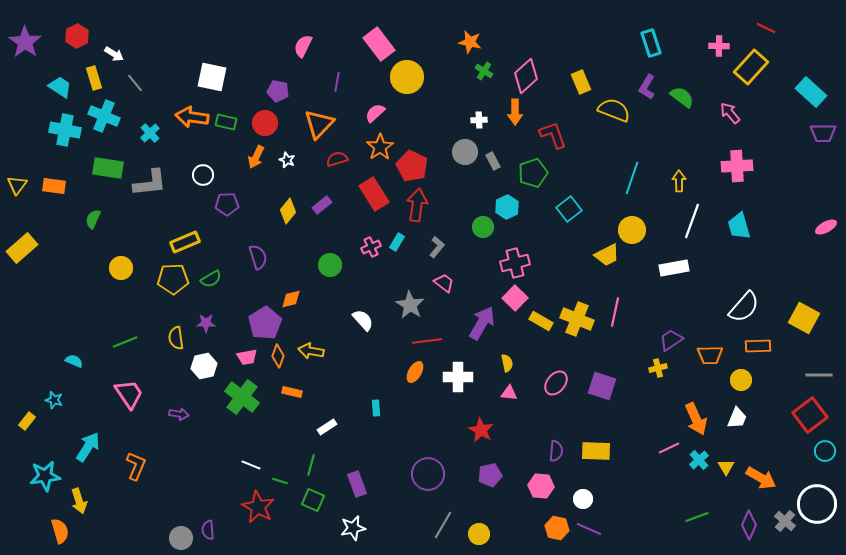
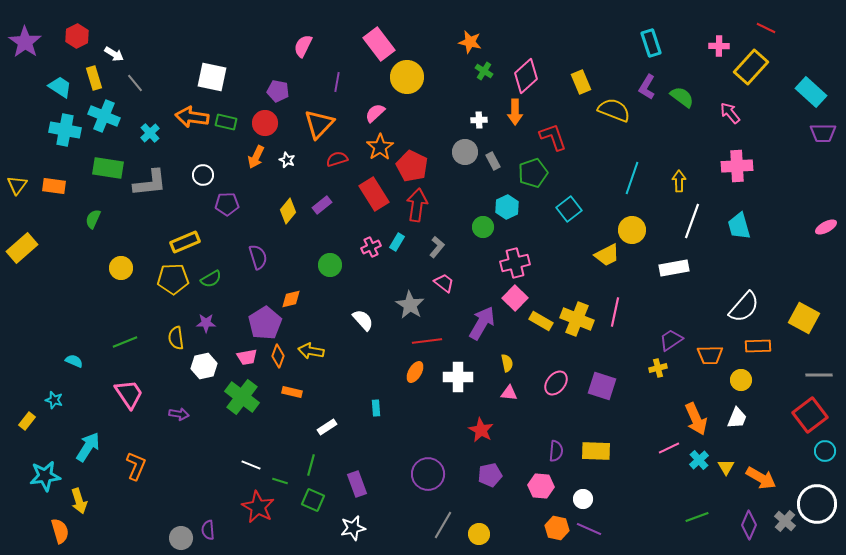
red L-shape at (553, 135): moved 2 px down
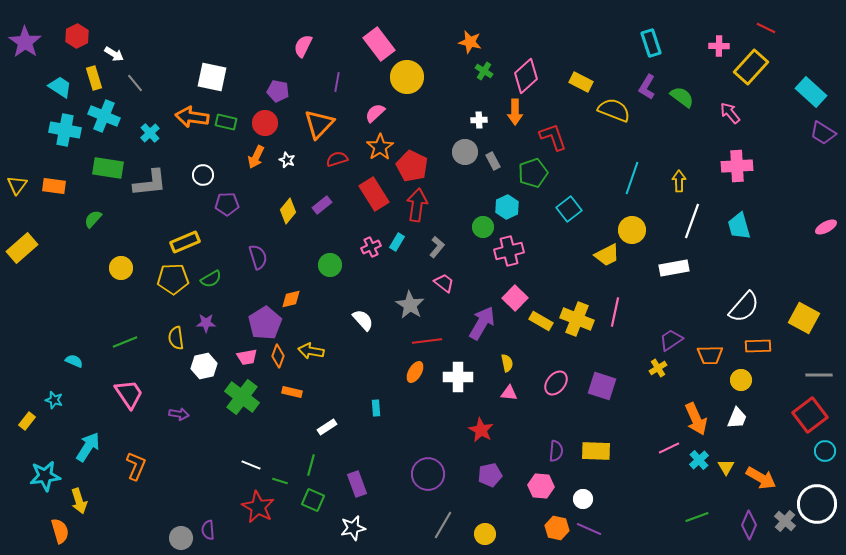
yellow rectangle at (581, 82): rotated 40 degrees counterclockwise
purple trapezoid at (823, 133): rotated 32 degrees clockwise
green semicircle at (93, 219): rotated 18 degrees clockwise
pink cross at (515, 263): moved 6 px left, 12 px up
yellow cross at (658, 368): rotated 18 degrees counterclockwise
yellow circle at (479, 534): moved 6 px right
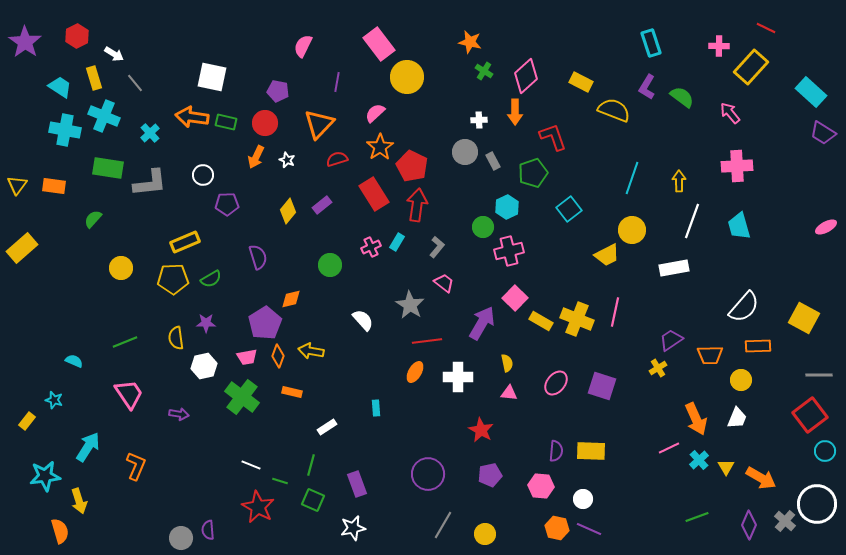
yellow rectangle at (596, 451): moved 5 px left
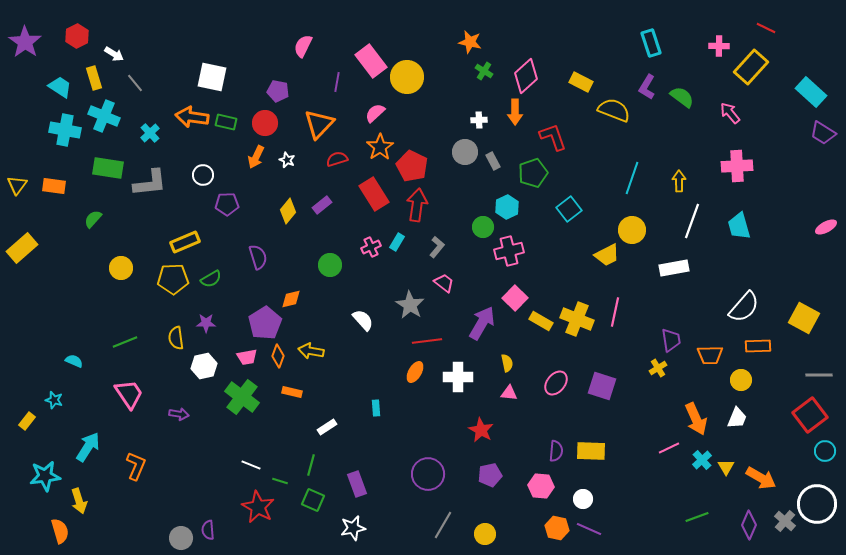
pink rectangle at (379, 44): moved 8 px left, 17 px down
purple trapezoid at (671, 340): rotated 115 degrees clockwise
cyan cross at (699, 460): moved 3 px right
